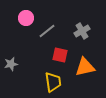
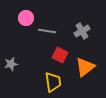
gray line: rotated 48 degrees clockwise
red square: rotated 14 degrees clockwise
orange triangle: rotated 25 degrees counterclockwise
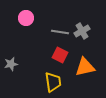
gray line: moved 13 px right, 1 px down
orange triangle: rotated 25 degrees clockwise
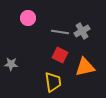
pink circle: moved 2 px right
gray star: rotated 16 degrees clockwise
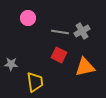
red square: moved 1 px left
yellow trapezoid: moved 18 px left
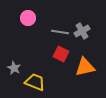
red square: moved 2 px right, 1 px up
gray star: moved 3 px right, 4 px down; rotated 24 degrees clockwise
yellow trapezoid: rotated 60 degrees counterclockwise
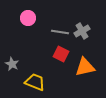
gray star: moved 2 px left, 4 px up
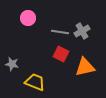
gray star: rotated 16 degrees counterclockwise
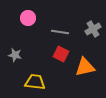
gray cross: moved 11 px right, 2 px up
gray star: moved 3 px right, 9 px up
yellow trapezoid: rotated 15 degrees counterclockwise
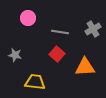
red square: moved 4 px left; rotated 14 degrees clockwise
orange triangle: rotated 10 degrees clockwise
